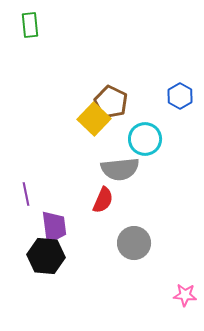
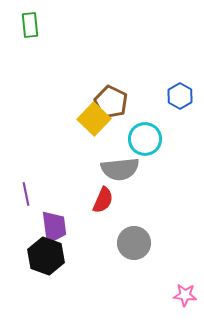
black hexagon: rotated 15 degrees clockwise
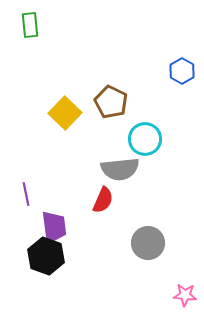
blue hexagon: moved 2 px right, 25 px up
yellow square: moved 29 px left, 6 px up
gray circle: moved 14 px right
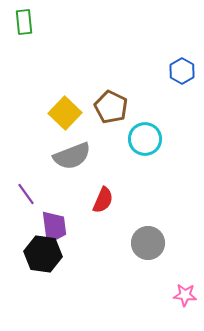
green rectangle: moved 6 px left, 3 px up
brown pentagon: moved 5 px down
gray semicircle: moved 48 px left, 13 px up; rotated 15 degrees counterclockwise
purple line: rotated 25 degrees counterclockwise
black hexagon: moved 3 px left, 2 px up; rotated 12 degrees counterclockwise
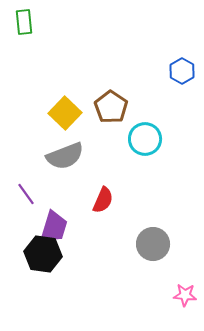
brown pentagon: rotated 8 degrees clockwise
gray semicircle: moved 7 px left
purple trapezoid: rotated 24 degrees clockwise
gray circle: moved 5 px right, 1 px down
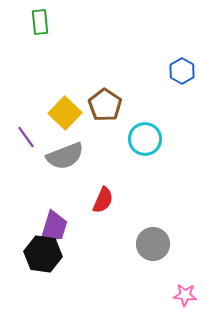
green rectangle: moved 16 px right
brown pentagon: moved 6 px left, 2 px up
purple line: moved 57 px up
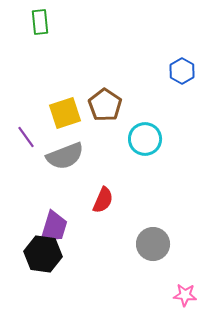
yellow square: rotated 28 degrees clockwise
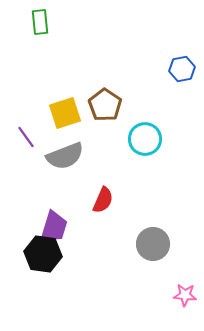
blue hexagon: moved 2 px up; rotated 20 degrees clockwise
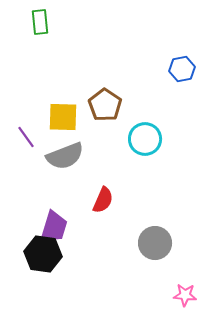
yellow square: moved 2 px left, 4 px down; rotated 20 degrees clockwise
gray circle: moved 2 px right, 1 px up
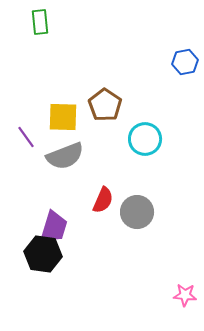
blue hexagon: moved 3 px right, 7 px up
gray circle: moved 18 px left, 31 px up
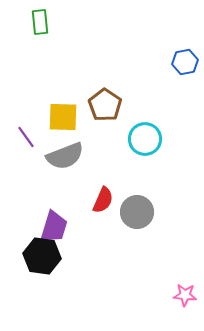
black hexagon: moved 1 px left, 2 px down
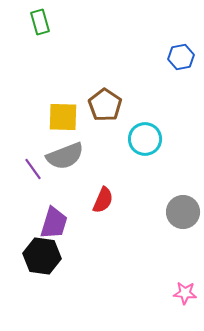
green rectangle: rotated 10 degrees counterclockwise
blue hexagon: moved 4 px left, 5 px up
purple line: moved 7 px right, 32 px down
gray circle: moved 46 px right
purple trapezoid: moved 4 px up
pink star: moved 2 px up
